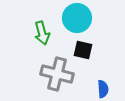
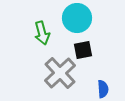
black square: rotated 24 degrees counterclockwise
gray cross: moved 3 px right, 1 px up; rotated 32 degrees clockwise
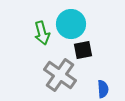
cyan circle: moved 6 px left, 6 px down
gray cross: moved 2 px down; rotated 12 degrees counterclockwise
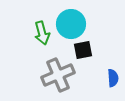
gray cross: moved 2 px left; rotated 32 degrees clockwise
blue semicircle: moved 10 px right, 11 px up
